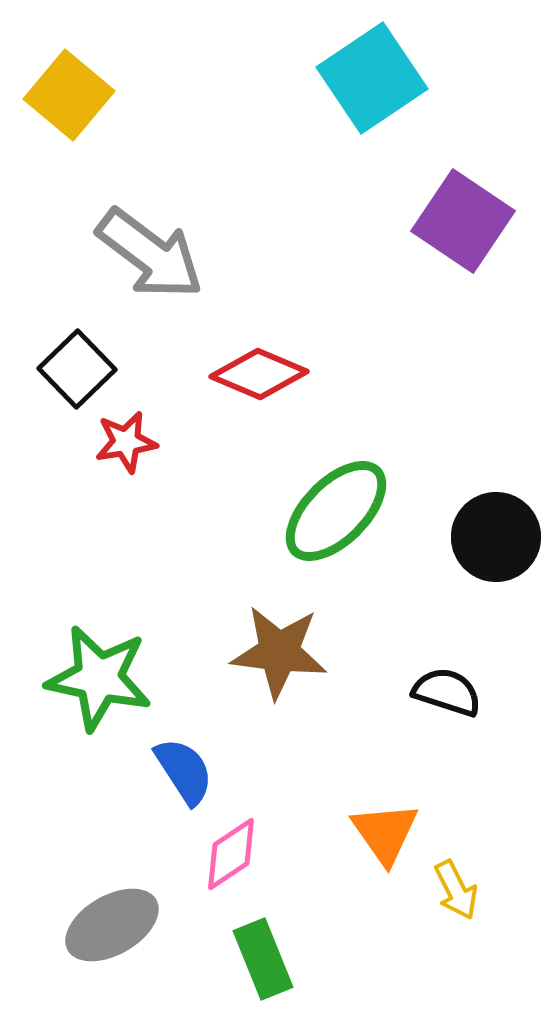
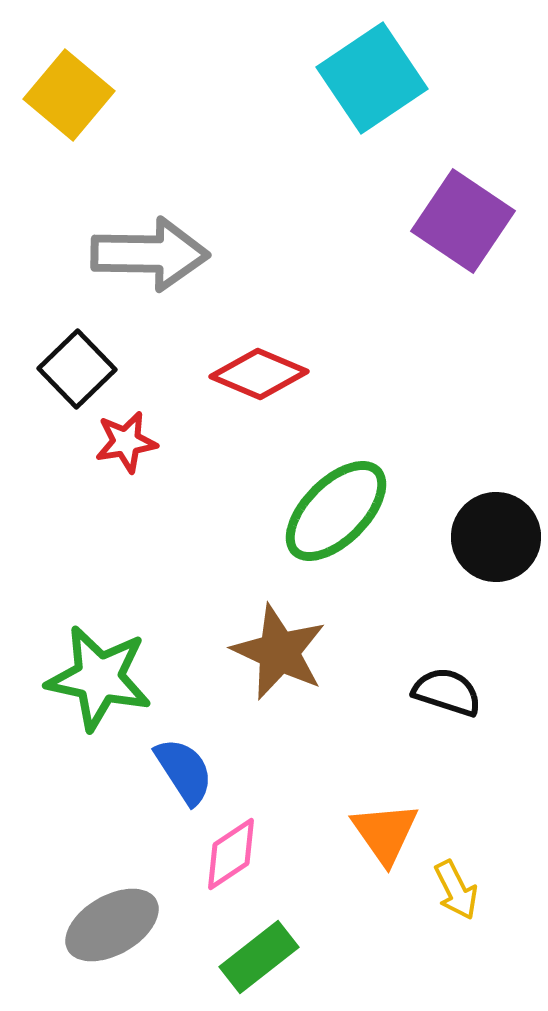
gray arrow: rotated 36 degrees counterclockwise
brown star: rotated 18 degrees clockwise
green rectangle: moved 4 px left, 2 px up; rotated 74 degrees clockwise
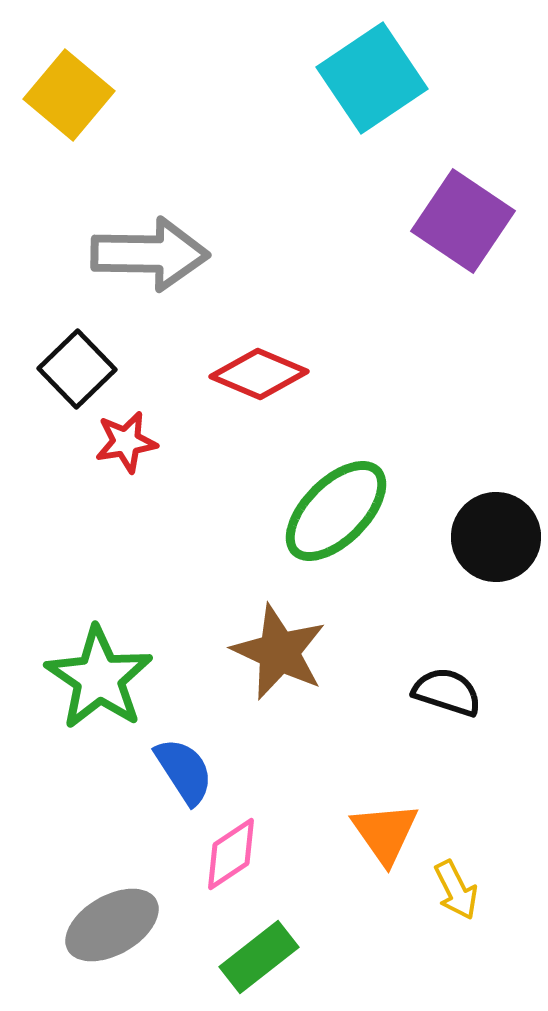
green star: rotated 22 degrees clockwise
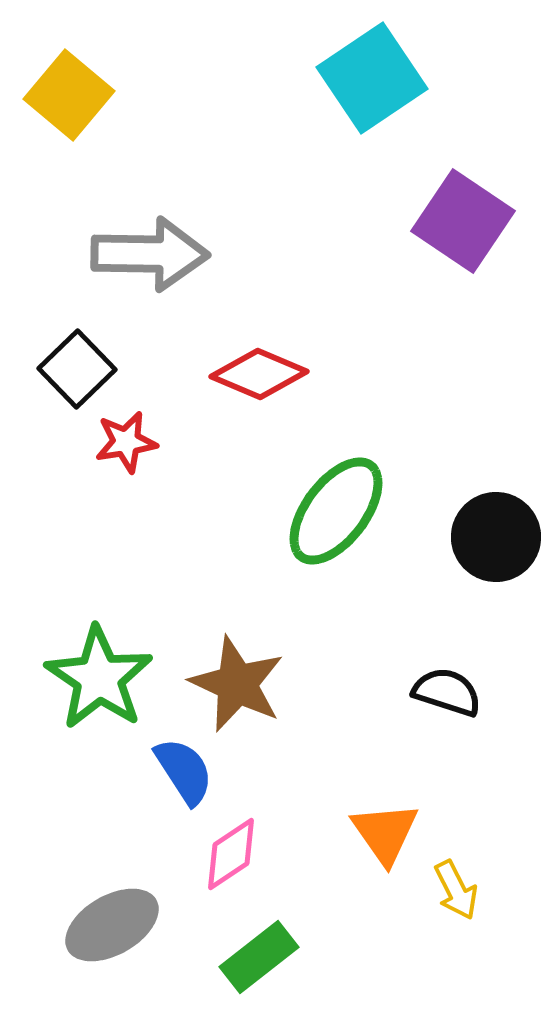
green ellipse: rotated 8 degrees counterclockwise
brown star: moved 42 px left, 32 px down
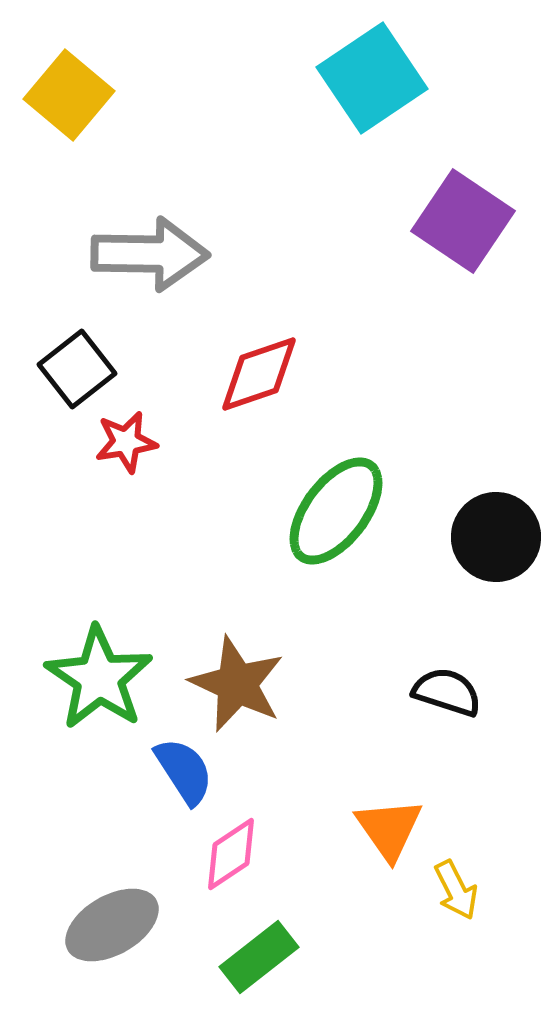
black square: rotated 6 degrees clockwise
red diamond: rotated 42 degrees counterclockwise
orange triangle: moved 4 px right, 4 px up
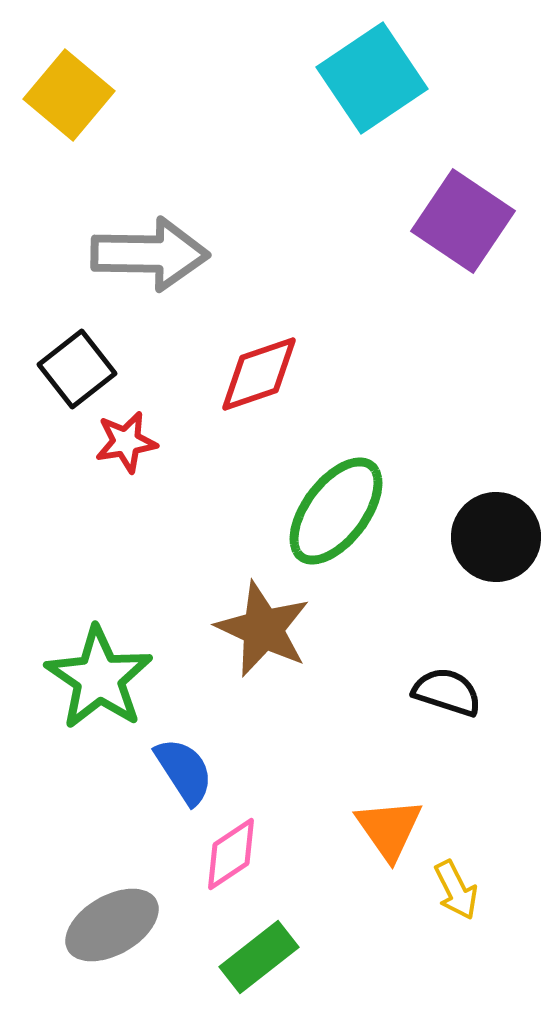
brown star: moved 26 px right, 55 px up
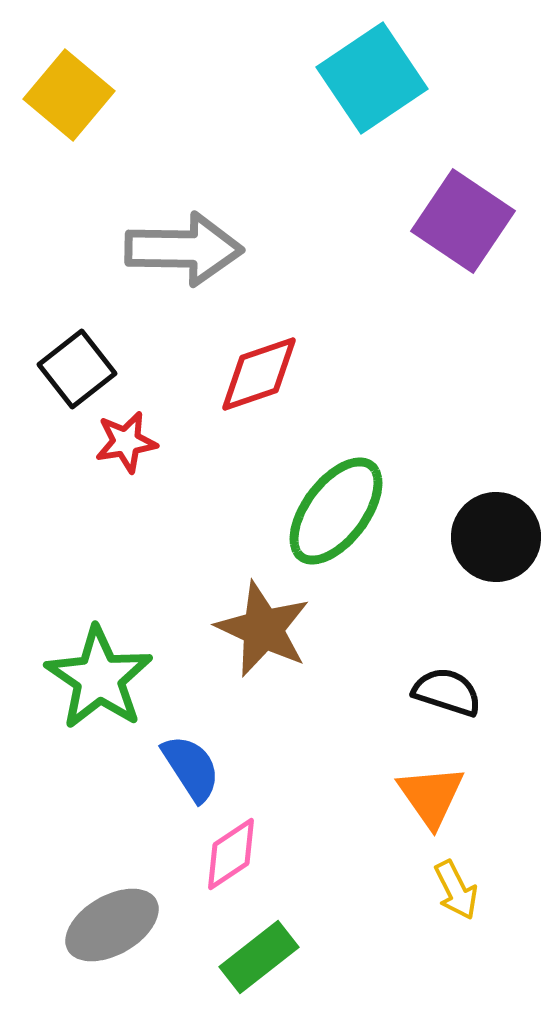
gray arrow: moved 34 px right, 5 px up
blue semicircle: moved 7 px right, 3 px up
orange triangle: moved 42 px right, 33 px up
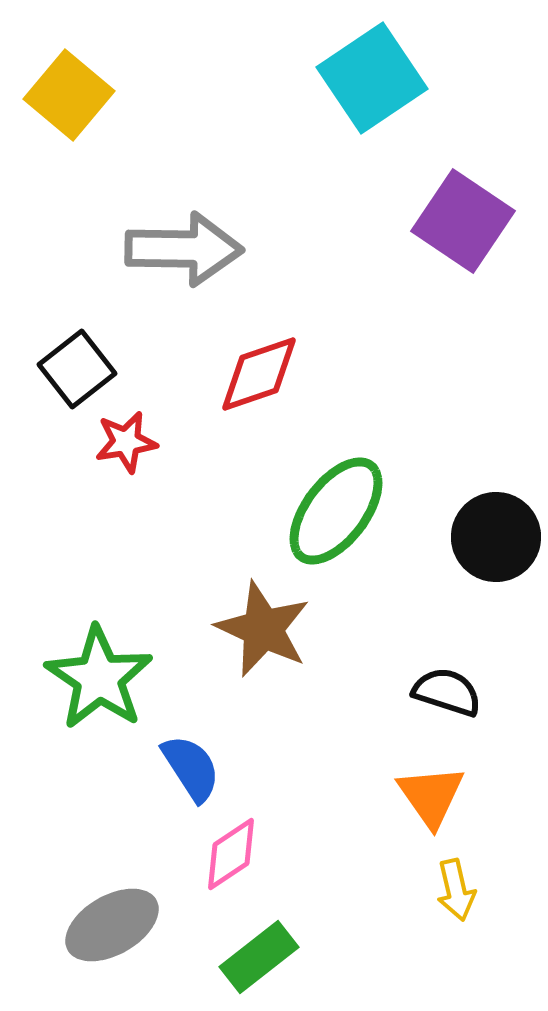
yellow arrow: rotated 14 degrees clockwise
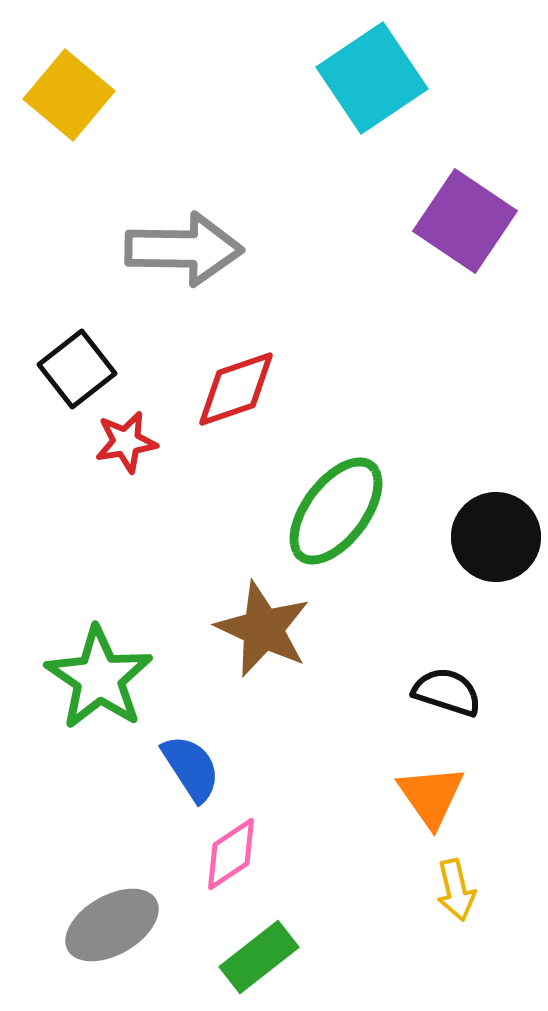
purple square: moved 2 px right
red diamond: moved 23 px left, 15 px down
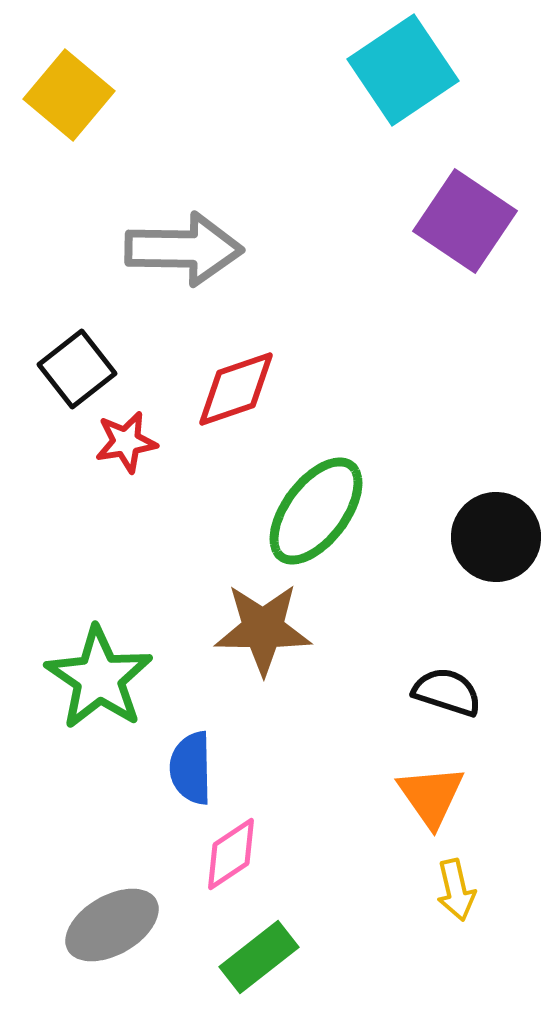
cyan square: moved 31 px right, 8 px up
green ellipse: moved 20 px left
brown star: rotated 24 degrees counterclockwise
blue semicircle: rotated 148 degrees counterclockwise
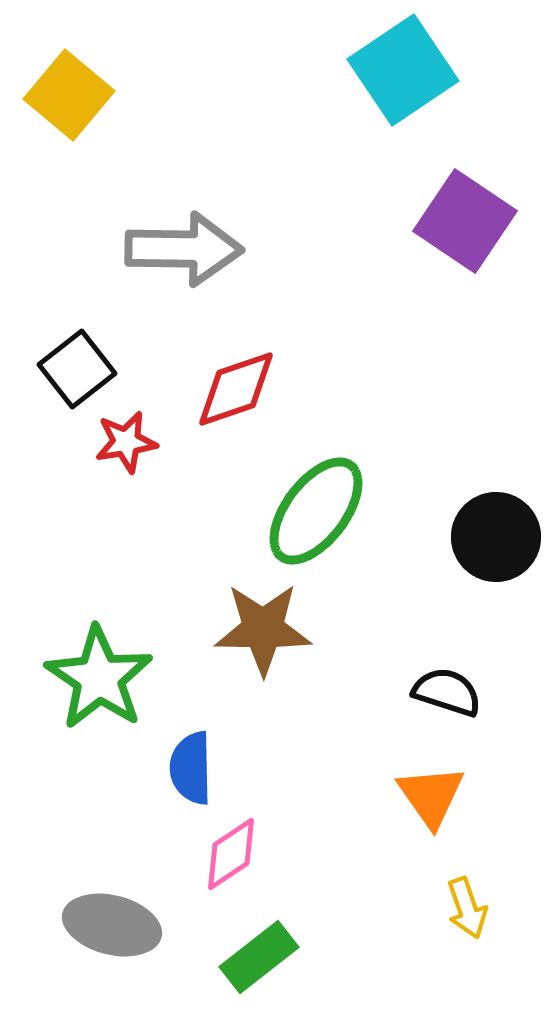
yellow arrow: moved 11 px right, 18 px down; rotated 6 degrees counterclockwise
gray ellipse: rotated 44 degrees clockwise
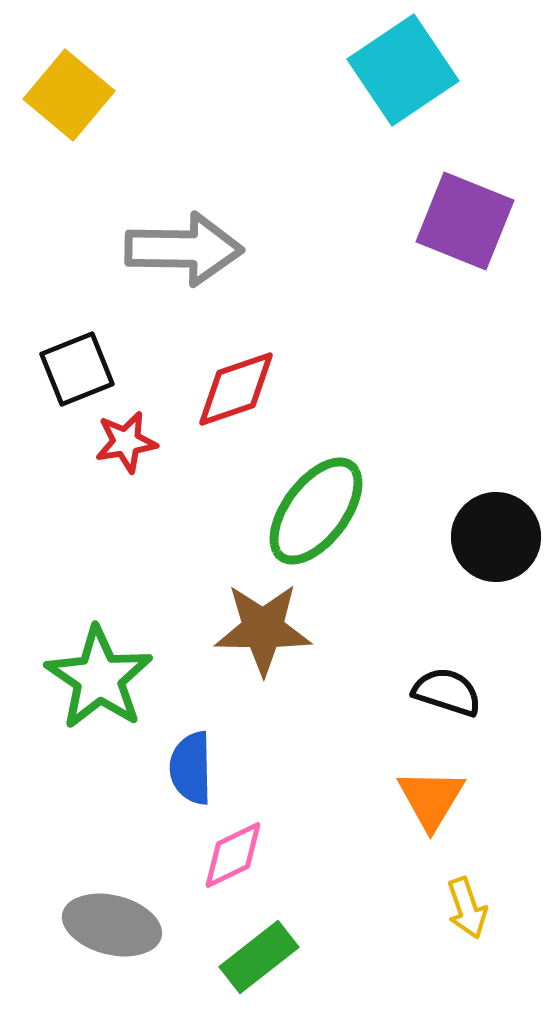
purple square: rotated 12 degrees counterclockwise
black square: rotated 16 degrees clockwise
orange triangle: moved 3 px down; rotated 6 degrees clockwise
pink diamond: moved 2 px right, 1 px down; rotated 8 degrees clockwise
